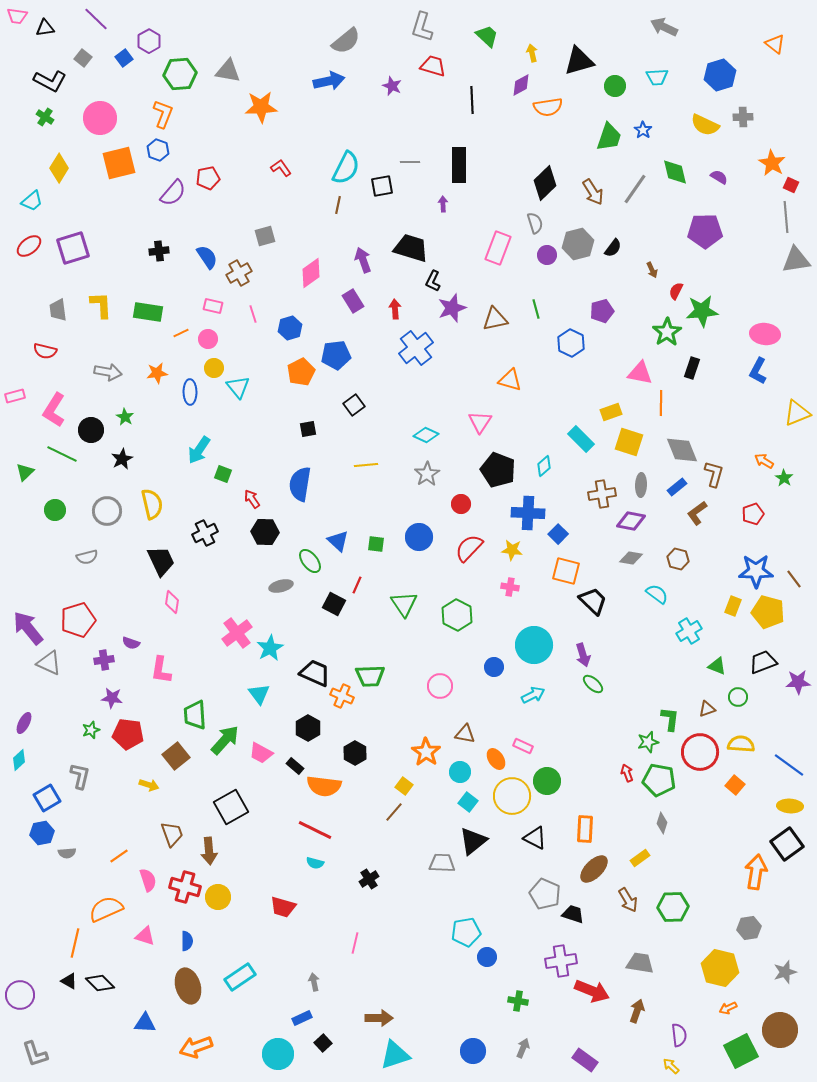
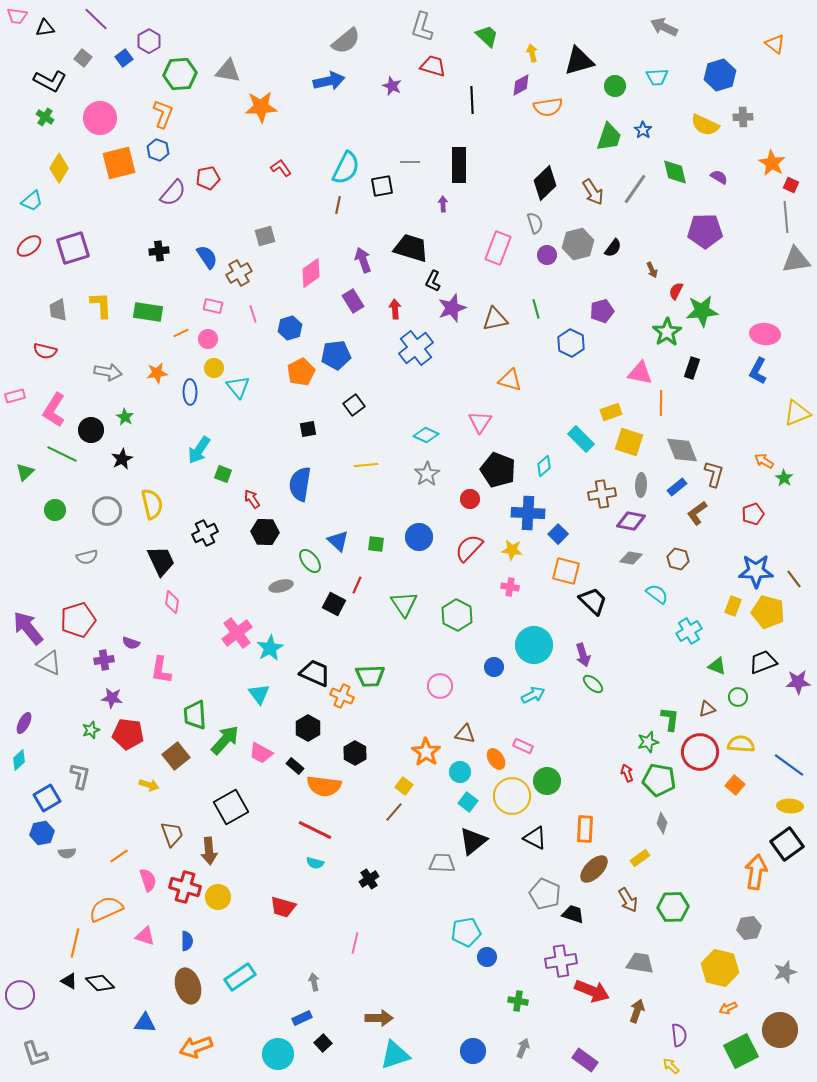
red circle at (461, 504): moved 9 px right, 5 px up
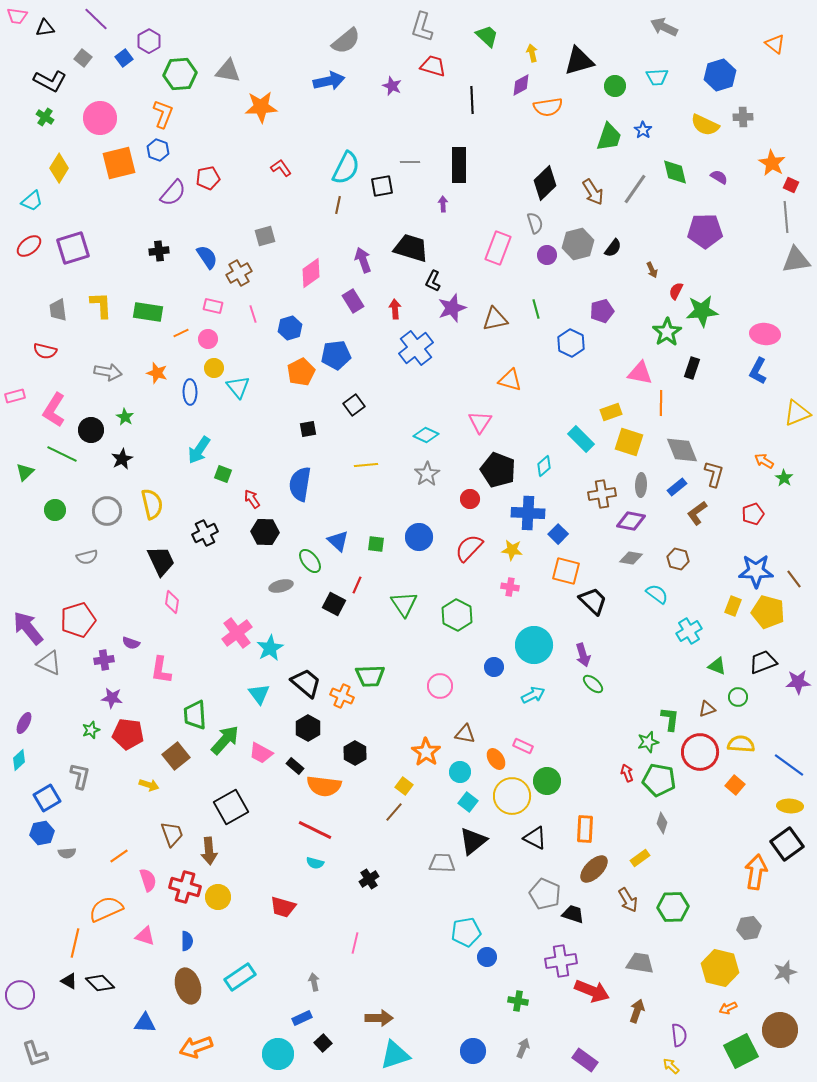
orange star at (157, 373): rotated 25 degrees clockwise
black trapezoid at (315, 673): moved 9 px left, 10 px down; rotated 16 degrees clockwise
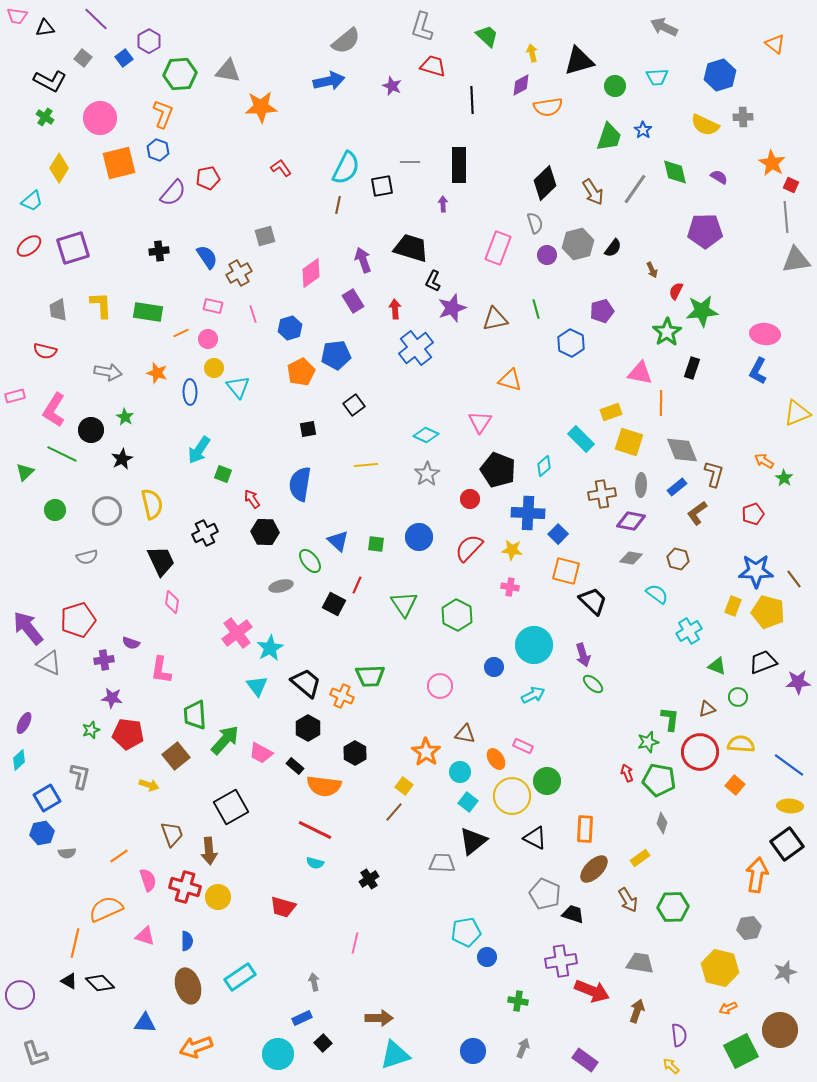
cyan triangle at (259, 694): moved 2 px left, 8 px up
orange arrow at (756, 872): moved 1 px right, 3 px down
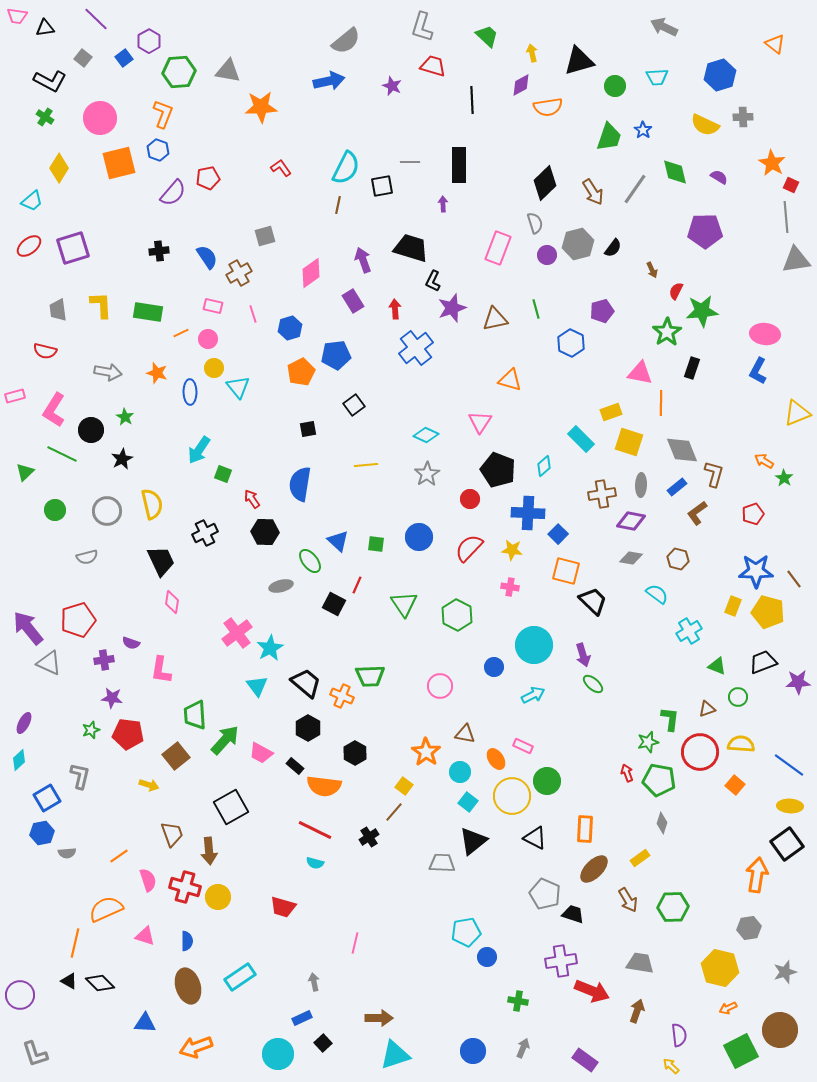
green hexagon at (180, 74): moved 1 px left, 2 px up
black cross at (369, 879): moved 42 px up
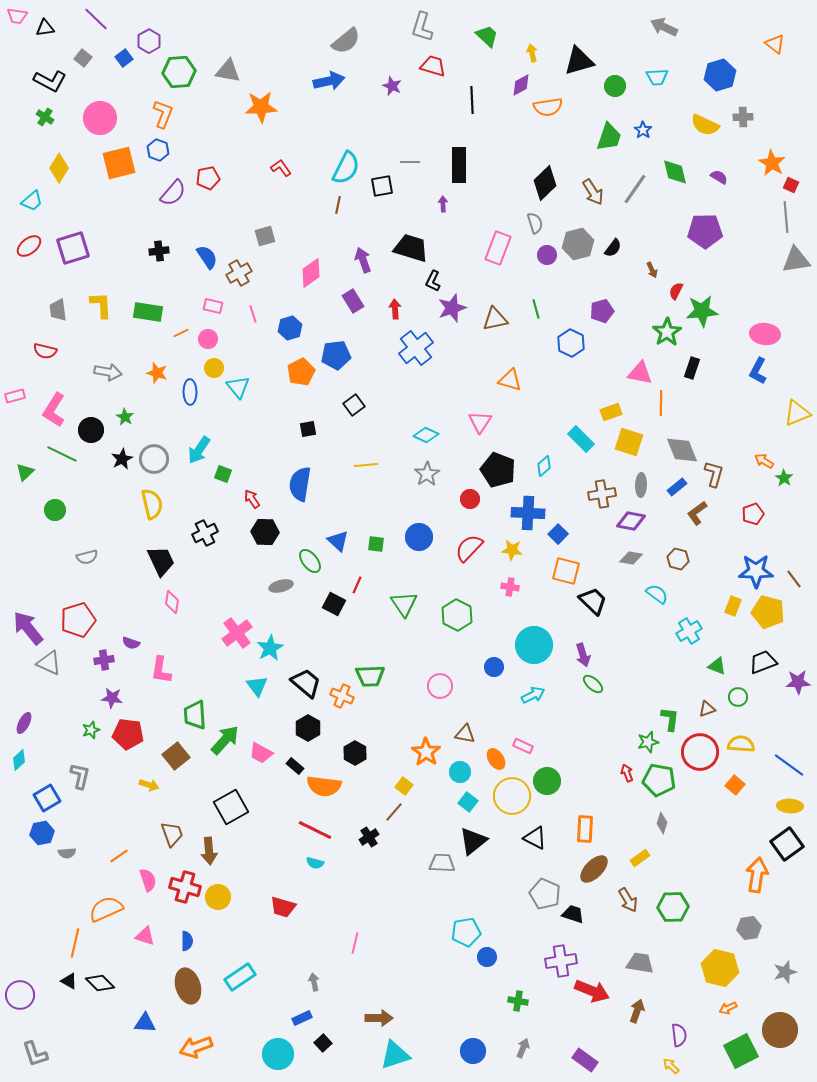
gray circle at (107, 511): moved 47 px right, 52 px up
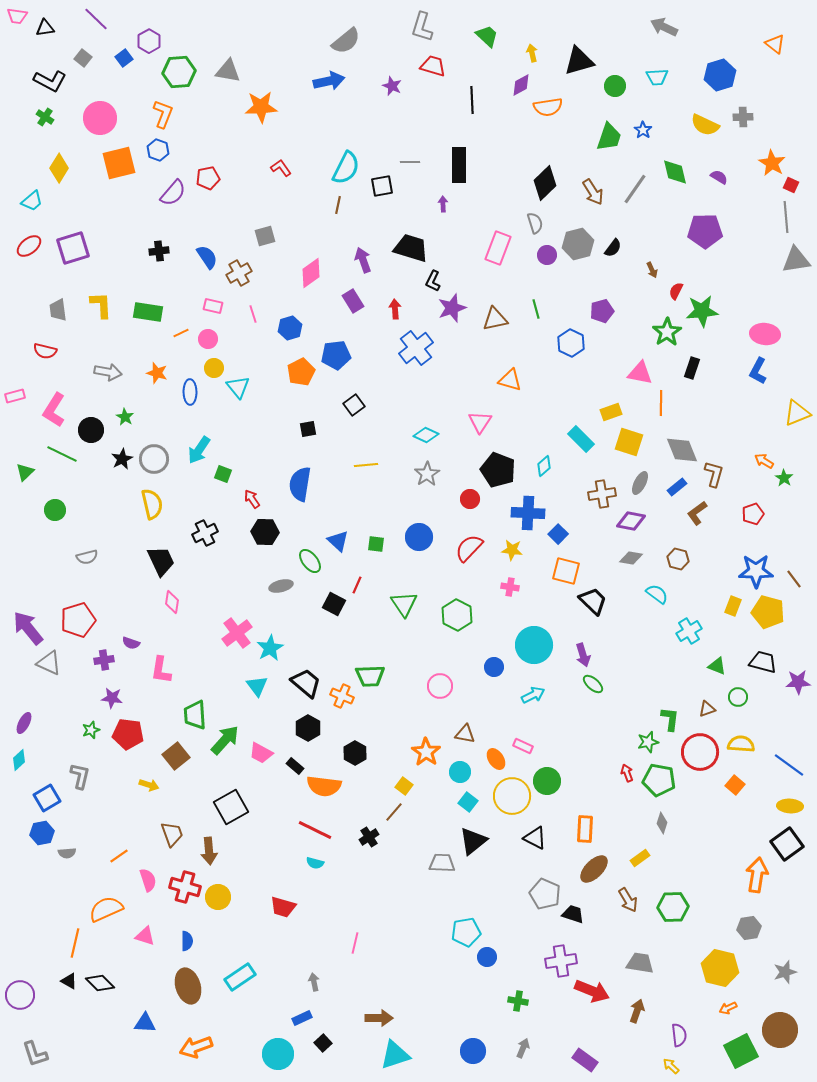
gray ellipse at (641, 485): moved 1 px left, 2 px up; rotated 25 degrees clockwise
black trapezoid at (763, 662): rotated 36 degrees clockwise
